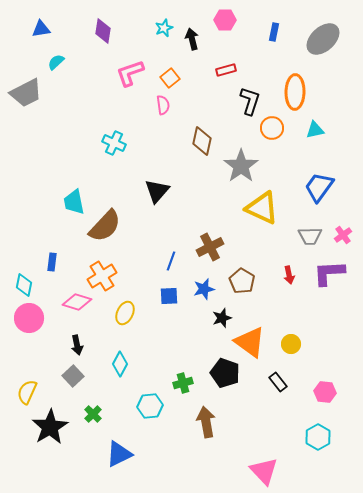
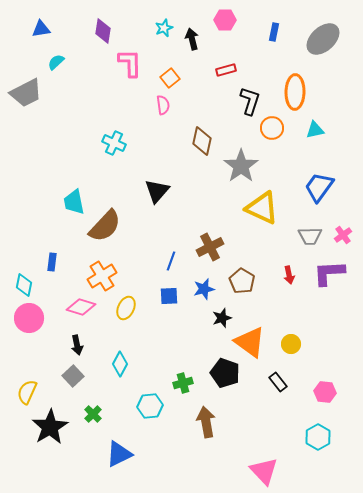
pink L-shape at (130, 73): moved 10 px up; rotated 108 degrees clockwise
pink diamond at (77, 302): moved 4 px right, 5 px down
yellow ellipse at (125, 313): moved 1 px right, 5 px up
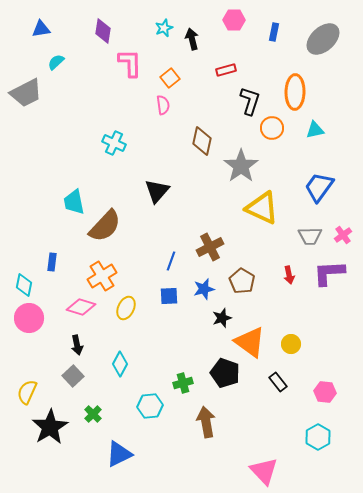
pink hexagon at (225, 20): moved 9 px right
